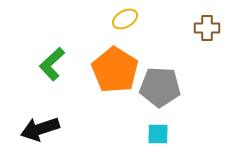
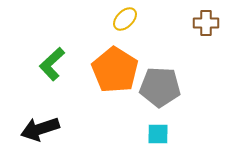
yellow ellipse: rotated 15 degrees counterclockwise
brown cross: moved 1 px left, 5 px up
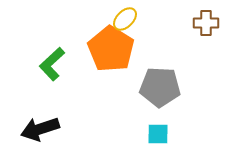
orange pentagon: moved 4 px left, 21 px up
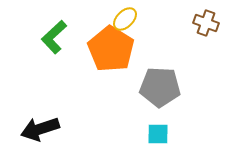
brown cross: rotated 20 degrees clockwise
green L-shape: moved 2 px right, 27 px up
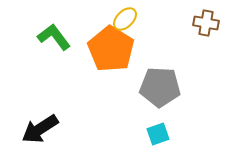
brown cross: rotated 10 degrees counterclockwise
green L-shape: rotated 96 degrees clockwise
black arrow: rotated 15 degrees counterclockwise
cyan square: rotated 20 degrees counterclockwise
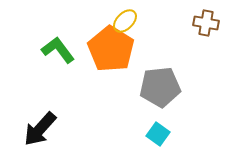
yellow ellipse: moved 2 px down
green L-shape: moved 4 px right, 13 px down
gray pentagon: rotated 9 degrees counterclockwise
black arrow: rotated 15 degrees counterclockwise
cyan square: rotated 35 degrees counterclockwise
